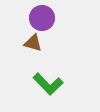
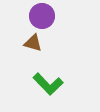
purple circle: moved 2 px up
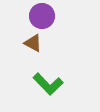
brown triangle: rotated 12 degrees clockwise
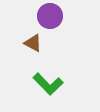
purple circle: moved 8 px right
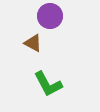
green L-shape: rotated 16 degrees clockwise
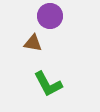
brown triangle: rotated 18 degrees counterclockwise
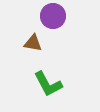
purple circle: moved 3 px right
